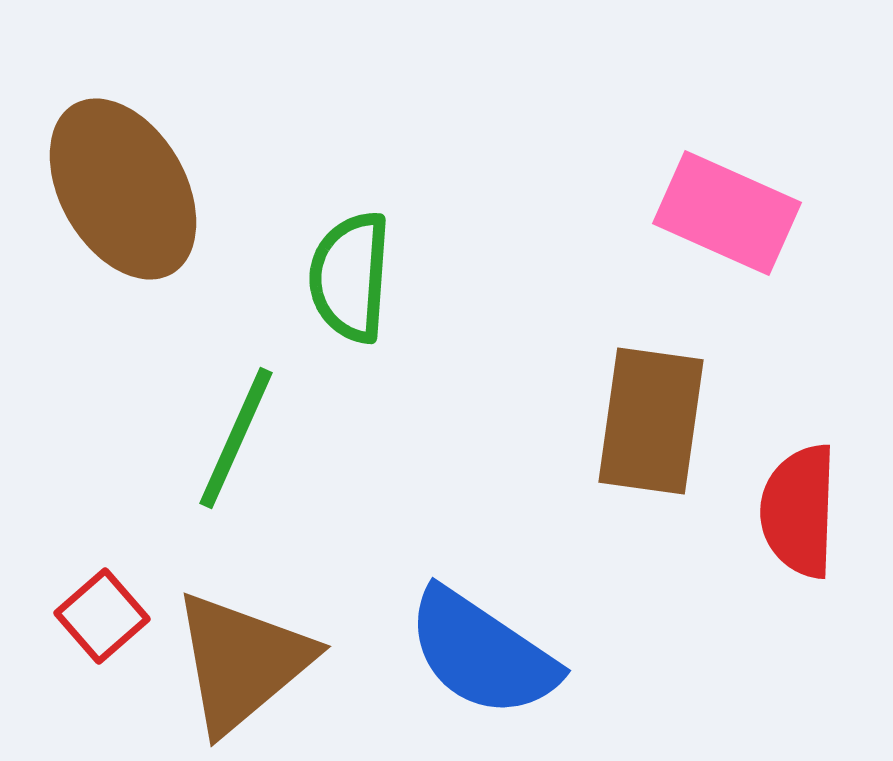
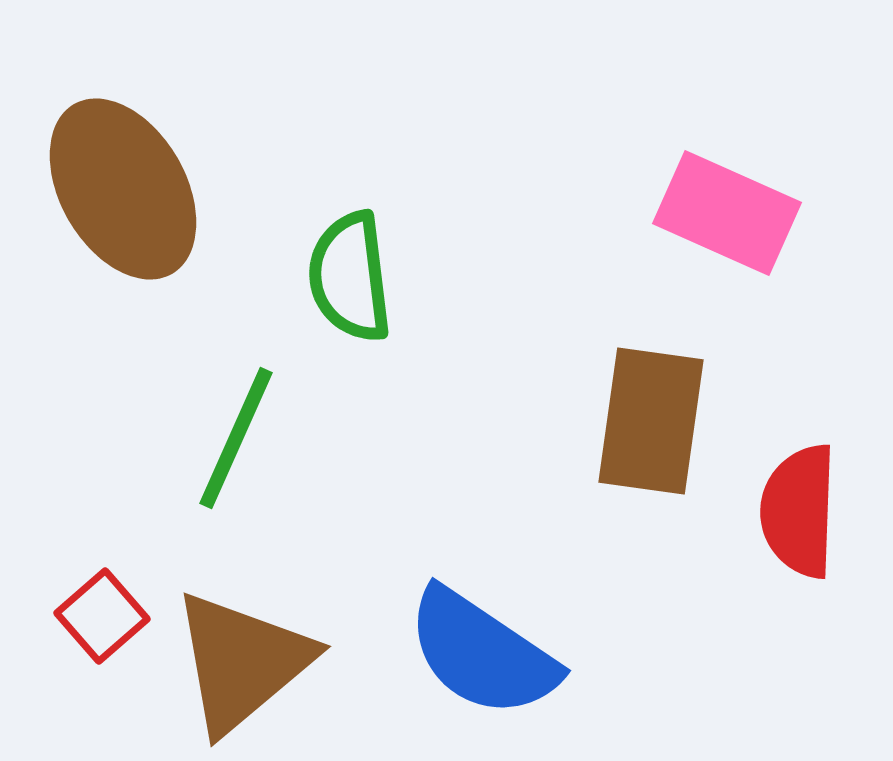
green semicircle: rotated 11 degrees counterclockwise
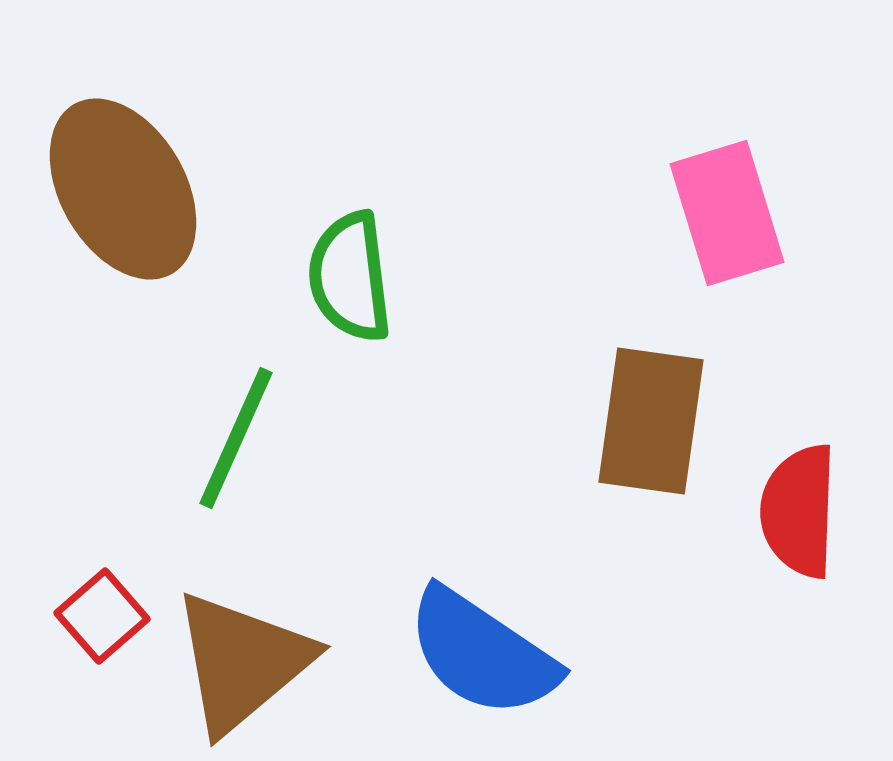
pink rectangle: rotated 49 degrees clockwise
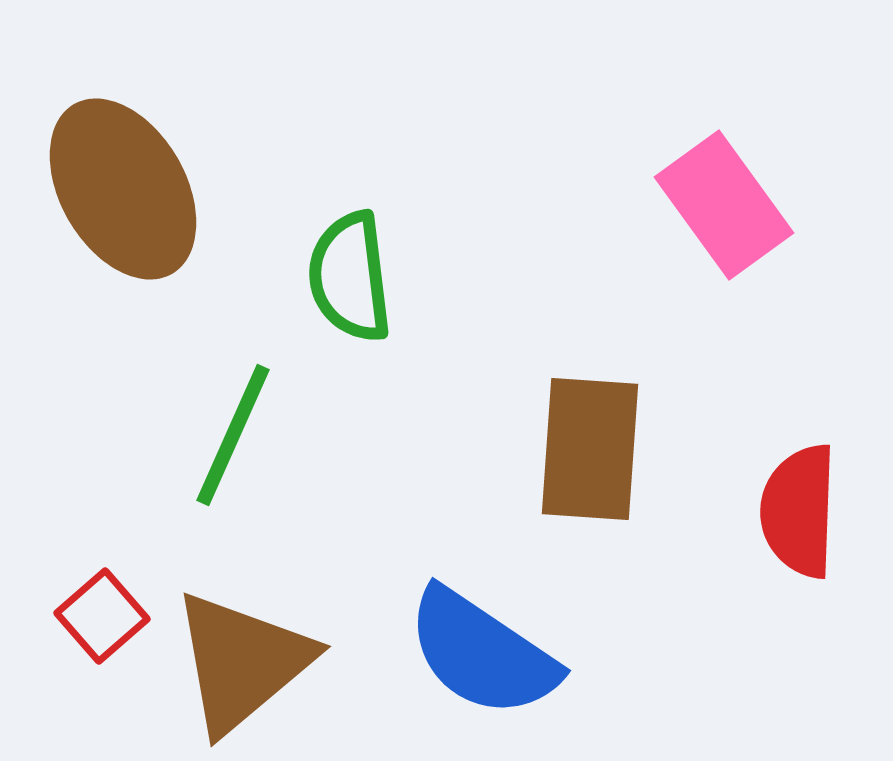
pink rectangle: moved 3 px left, 8 px up; rotated 19 degrees counterclockwise
brown rectangle: moved 61 px left, 28 px down; rotated 4 degrees counterclockwise
green line: moved 3 px left, 3 px up
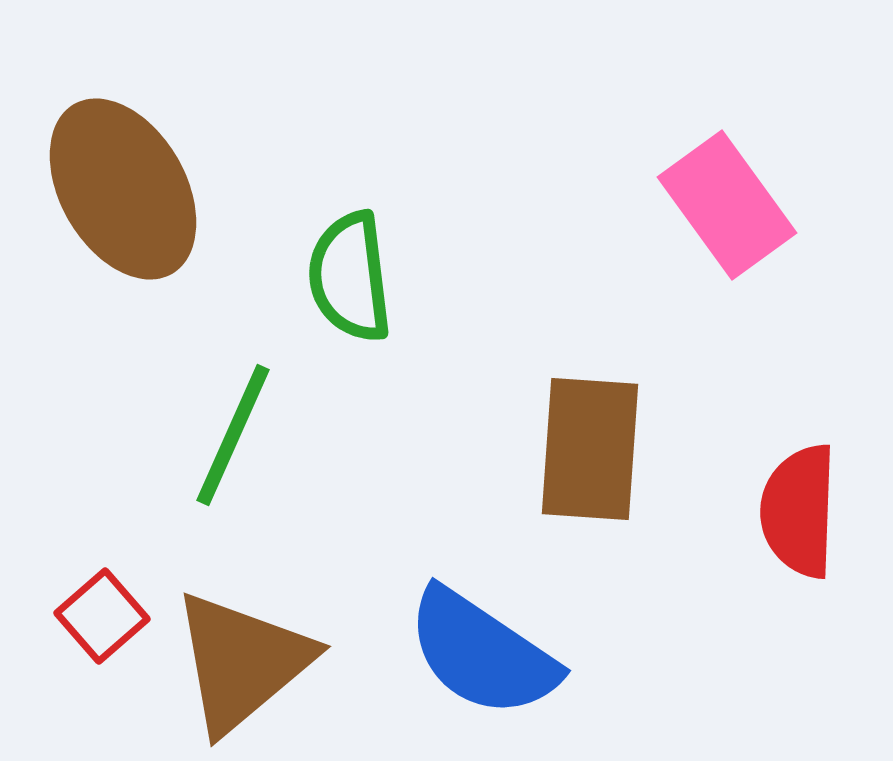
pink rectangle: moved 3 px right
